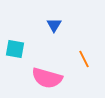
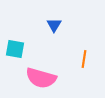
orange line: rotated 36 degrees clockwise
pink semicircle: moved 6 px left
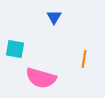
blue triangle: moved 8 px up
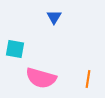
orange line: moved 4 px right, 20 px down
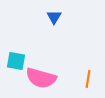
cyan square: moved 1 px right, 12 px down
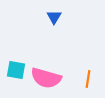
cyan square: moved 9 px down
pink semicircle: moved 5 px right
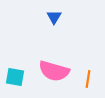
cyan square: moved 1 px left, 7 px down
pink semicircle: moved 8 px right, 7 px up
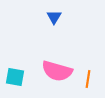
pink semicircle: moved 3 px right
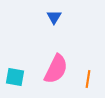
pink semicircle: moved 1 px left, 2 px up; rotated 80 degrees counterclockwise
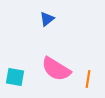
blue triangle: moved 7 px left, 2 px down; rotated 21 degrees clockwise
pink semicircle: rotated 96 degrees clockwise
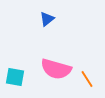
pink semicircle: rotated 16 degrees counterclockwise
orange line: moved 1 px left; rotated 42 degrees counterclockwise
